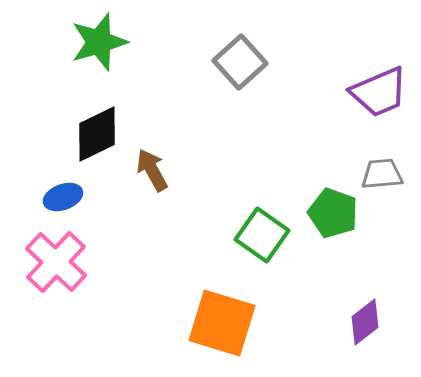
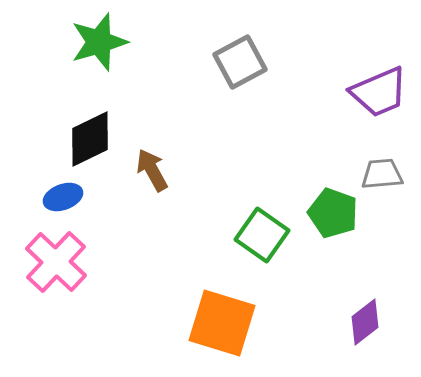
gray square: rotated 14 degrees clockwise
black diamond: moved 7 px left, 5 px down
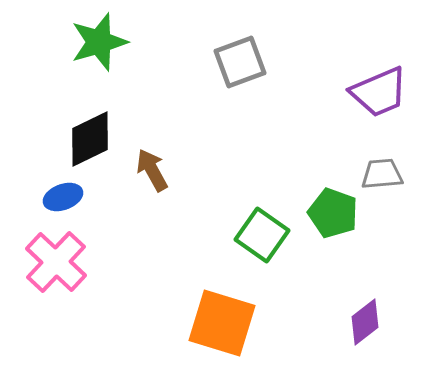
gray square: rotated 8 degrees clockwise
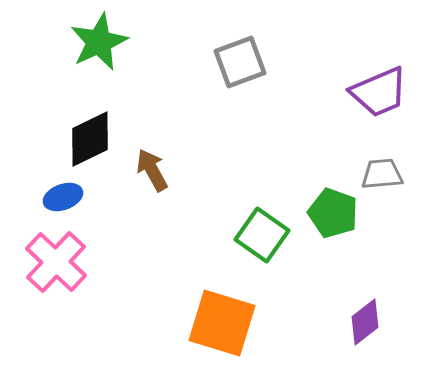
green star: rotated 8 degrees counterclockwise
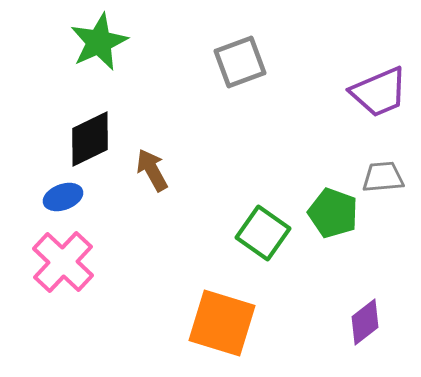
gray trapezoid: moved 1 px right, 3 px down
green square: moved 1 px right, 2 px up
pink cross: moved 7 px right
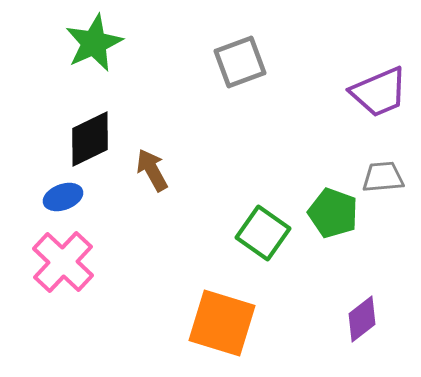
green star: moved 5 px left, 1 px down
purple diamond: moved 3 px left, 3 px up
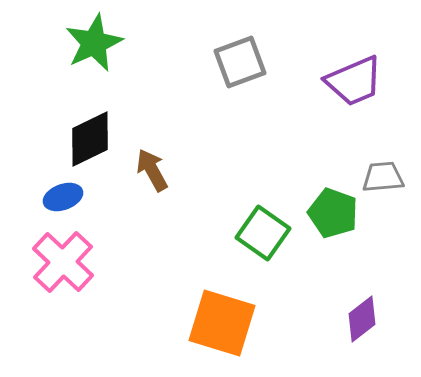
purple trapezoid: moved 25 px left, 11 px up
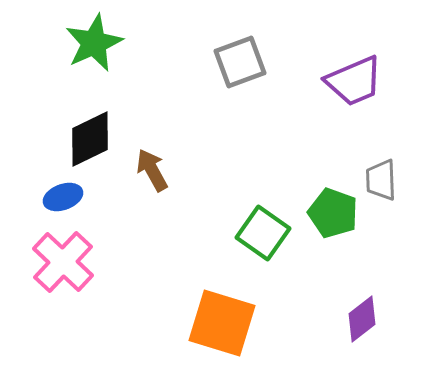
gray trapezoid: moved 2 px left, 3 px down; rotated 87 degrees counterclockwise
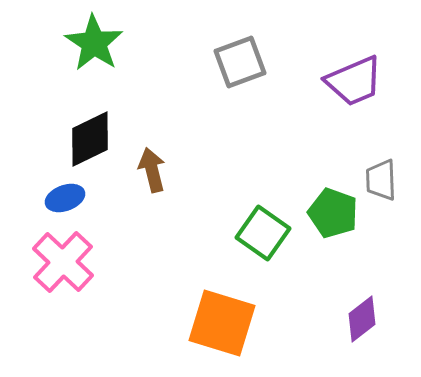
green star: rotated 14 degrees counterclockwise
brown arrow: rotated 15 degrees clockwise
blue ellipse: moved 2 px right, 1 px down
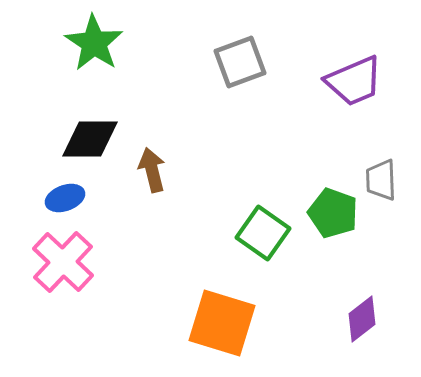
black diamond: rotated 26 degrees clockwise
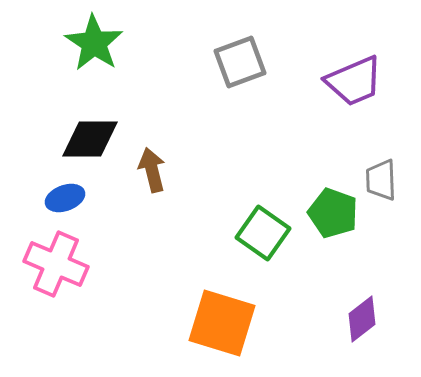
pink cross: moved 7 px left, 2 px down; rotated 20 degrees counterclockwise
